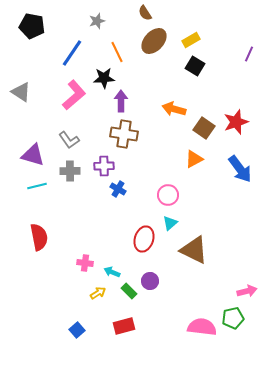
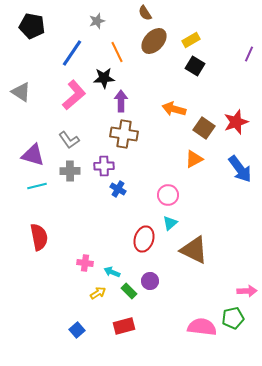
pink arrow: rotated 12 degrees clockwise
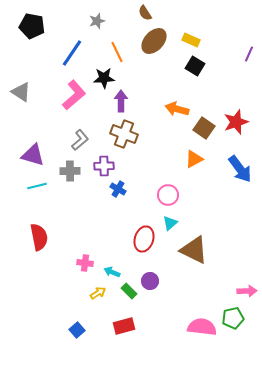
yellow rectangle: rotated 54 degrees clockwise
orange arrow: moved 3 px right
brown cross: rotated 12 degrees clockwise
gray L-shape: moved 11 px right; rotated 95 degrees counterclockwise
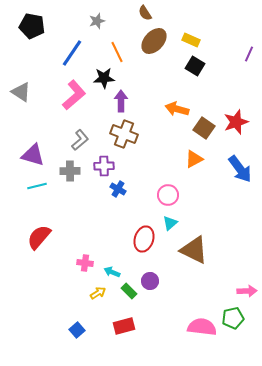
red semicircle: rotated 128 degrees counterclockwise
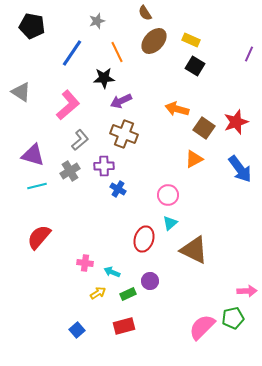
pink L-shape: moved 6 px left, 10 px down
purple arrow: rotated 115 degrees counterclockwise
gray cross: rotated 30 degrees counterclockwise
green rectangle: moved 1 px left, 3 px down; rotated 70 degrees counterclockwise
pink semicircle: rotated 52 degrees counterclockwise
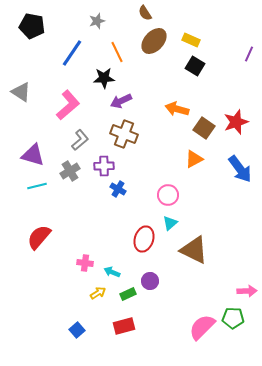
green pentagon: rotated 15 degrees clockwise
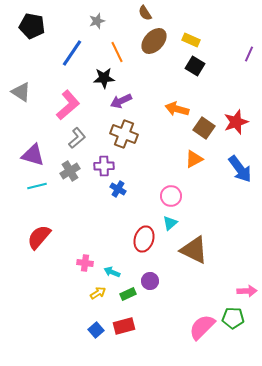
gray L-shape: moved 3 px left, 2 px up
pink circle: moved 3 px right, 1 px down
blue square: moved 19 px right
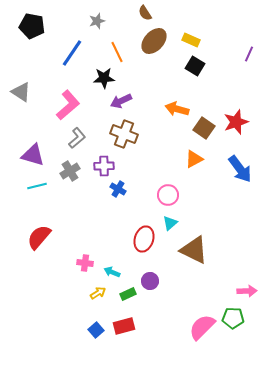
pink circle: moved 3 px left, 1 px up
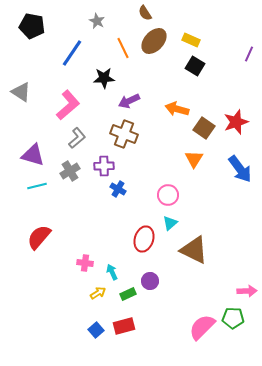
gray star: rotated 28 degrees counterclockwise
orange line: moved 6 px right, 4 px up
purple arrow: moved 8 px right
orange triangle: rotated 30 degrees counterclockwise
cyan arrow: rotated 42 degrees clockwise
